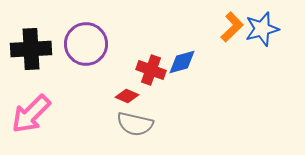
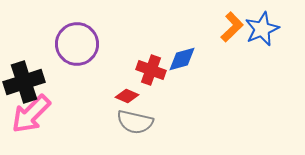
blue star: rotated 8 degrees counterclockwise
purple circle: moved 9 px left
black cross: moved 7 px left, 33 px down; rotated 15 degrees counterclockwise
blue diamond: moved 3 px up
gray semicircle: moved 2 px up
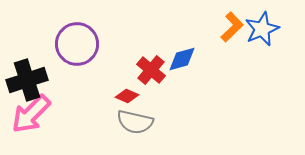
red cross: rotated 20 degrees clockwise
black cross: moved 3 px right, 2 px up
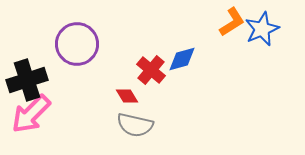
orange L-shape: moved 5 px up; rotated 12 degrees clockwise
red diamond: rotated 35 degrees clockwise
gray semicircle: moved 3 px down
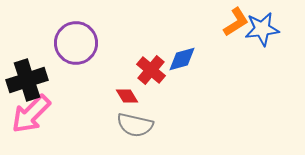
orange L-shape: moved 4 px right
blue star: rotated 16 degrees clockwise
purple circle: moved 1 px left, 1 px up
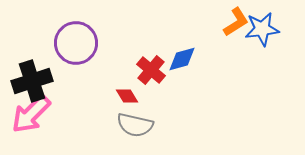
black cross: moved 5 px right, 1 px down
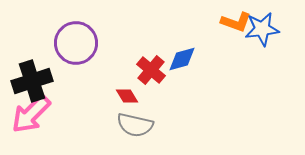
orange L-shape: rotated 52 degrees clockwise
